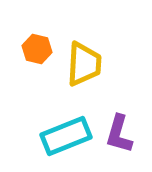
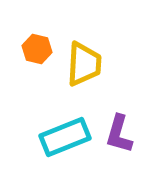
cyan rectangle: moved 1 px left, 1 px down
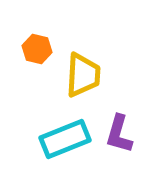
yellow trapezoid: moved 1 px left, 11 px down
cyan rectangle: moved 2 px down
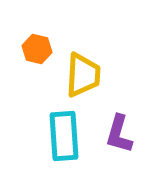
cyan rectangle: moved 1 px left, 3 px up; rotated 72 degrees counterclockwise
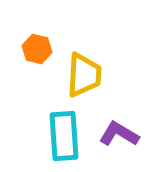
yellow trapezoid: moved 1 px right
purple L-shape: rotated 105 degrees clockwise
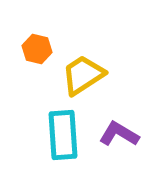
yellow trapezoid: moved 1 px left; rotated 126 degrees counterclockwise
cyan rectangle: moved 1 px left, 1 px up
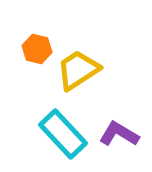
yellow trapezoid: moved 5 px left, 5 px up
cyan rectangle: moved 1 px up; rotated 39 degrees counterclockwise
